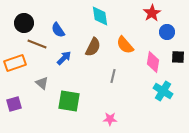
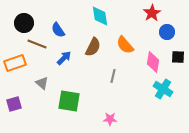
cyan cross: moved 2 px up
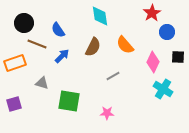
blue arrow: moved 2 px left, 2 px up
pink diamond: rotated 15 degrees clockwise
gray line: rotated 48 degrees clockwise
gray triangle: rotated 24 degrees counterclockwise
pink star: moved 3 px left, 6 px up
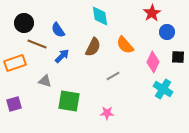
gray triangle: moved 3 px right, 2 px up
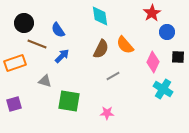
brown semicircle: moved 8 px right, 2 px down
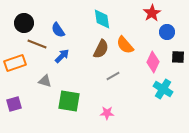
cyan diamond: moved 2 px right, 3 px down
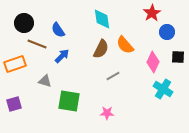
orange rectangle: moved 1 px down
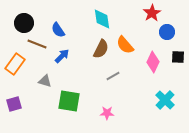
orange rectangle: rotated 35 degrees counterclockwise
cyan cross: moved 2 px right, 11 px down; rotated 12 degrees clockwise
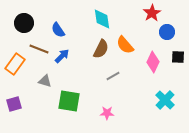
brown line: moved 2 px right, 5 px down
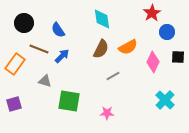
orange semicircle: moved 3 px right, 2 px down; rotated 78 degrees counterclockwise
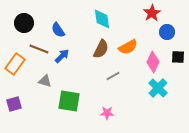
cyan cross: moved 7 px left, 12 px up
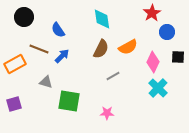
black circle: moved 6 px up
orange rectangle: rotated 25 degrees clockwise
gray triangle: moved 1 px right, 1 px down
